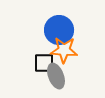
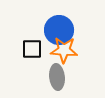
black square: moved 12 px left, 14 px up
gray ellipse: moved 1 px right, 1 px down; rotated 15 degrees clockwise
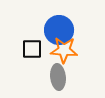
gray ellipse: moved 1 px right
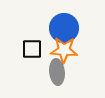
blue circle: moved 5 px right, 2 px up
gray ellipse: moved 1 px left, 5 px up
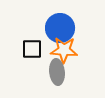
blue circle: moved 4 px left
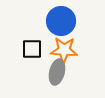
blue circle: moved 1 px right, 7 px up
gray ellipse: rotated 20 degrees clockwise
